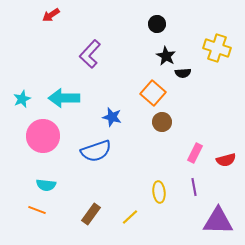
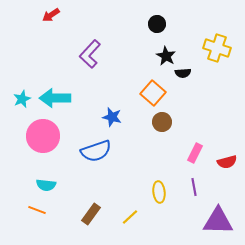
cyan arrow: moved 9 px left
red semicircle: moved 1 px right, 2 px down
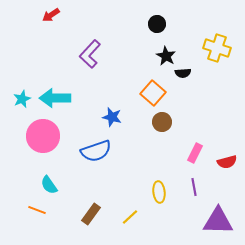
cyan semicircle: moved 3 px right; rotated 48 degrees clockwise
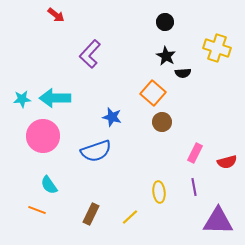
red arrow: moved 5 px right; rotated 108 degrees counterclockwise
black circle: moved 8 px right, 2 px up
cyan star: rotated 18 degrees clockwise
brown rectangle: rotated 10 degrees counterclockwise
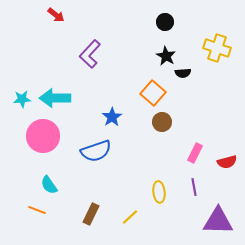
blue star: rotated 24 degrees clockwise
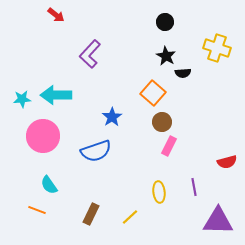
cyan arrow: moved 1 px right, 3 px up
pink rectangle: moved 26 px left, 7 px up
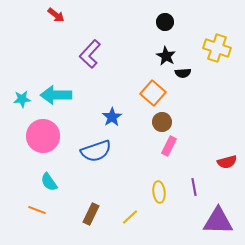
cyan semicircle: moved 3 px up
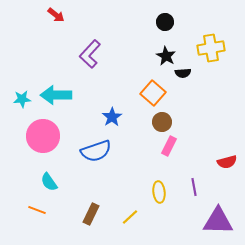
yellow cross: moved 6 px left; rotated 28 degrees counterclockwise
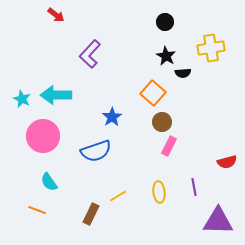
cyan star: rotated 30 degrees clockwise
yellow line: moved 12 px left, 21 px up; rotated 12 degrees clockwise
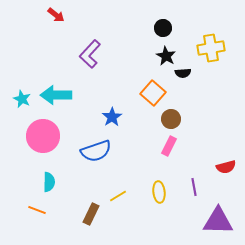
black circle: moved 2 px left, 6 px down
brown circle: moved 9 px right, 3 px up
red semicircle: moved 1 px left, 5 px down
cyan semicircle: rotated 144 degrees counterclockwise
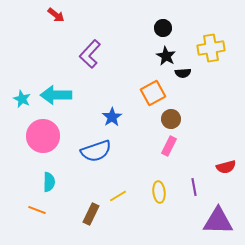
orange square: rotated 20 degrees clockwise
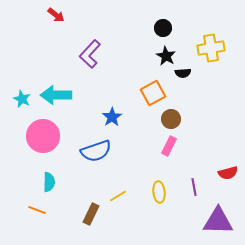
red semicircle: moved 2 px right, 6 px down
